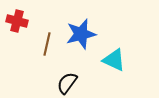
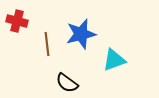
brown line: rotated 20 degrees counterclockwise
cyan triangle: rotated 45 degrees counterclockwise
black semicircle: rotated 90 degrees counterclockwise
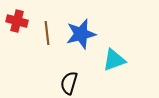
brown line: moved 11 px up
black semicircle: moved 2 px right; rotated 70 degrees clockwise
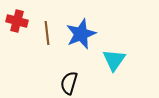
blue star: rotated 8 degrees counterclockwise
cyan triangle: rotated 35 degrees counterclockwise
